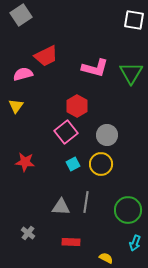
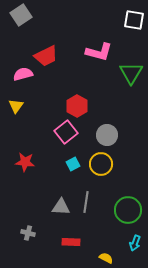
pink L-shape: moved 4 px right, 16 px up
gray cross: rotated 24 degrees counterclockwise
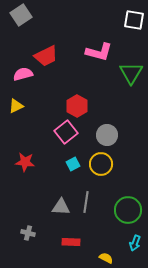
yellow triangle: rotated 28 degrees clockwise
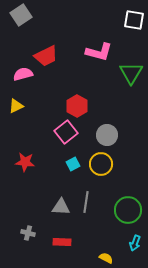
red rectangle: moved 9 px left
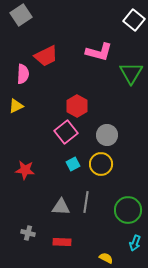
white square: rotated 30 degrees clockwise
pink semicircle: rotated 108 degrees clockwise
red star: moved 8 px down
